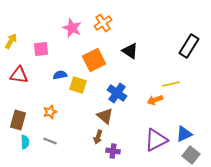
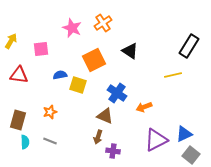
yellow line: moved 2 px right, 9 px up
orange arrow: moved 11 px left, 7 px down
brown triangle: rotated 18 degrees counterclockwise
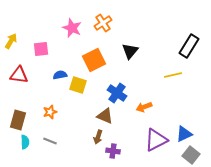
black triangle: rotated 36 degrees clockwise
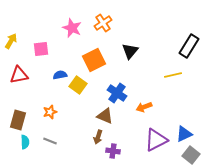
red triangle: rotated 18 degrees counterclockwise
yellow square: rotated 18 degrees clockwise
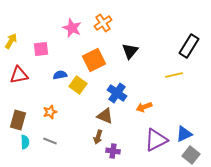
yellow line: moved 1 px right
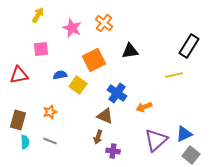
orange cross: moved 1 px right; rotated 18 degrees counterclockwise
yellow arrow: moved 27 px right, 26 px up
black triangle: rotated 42 degrees clockwise
purple triangle: rotated 15 degrees counterclockwise
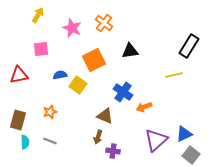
blue cross: moved 6 px right, 1 px up
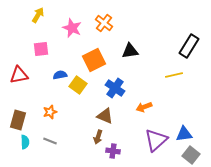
blue cross: moved 8 px left, 4 px up
blue triangle: rotated 18 degrees clockwise
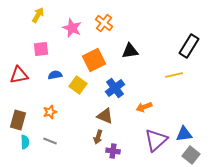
blue semicircle: moved 5 px left
blue cross: rotated 18 degrees clockwise
